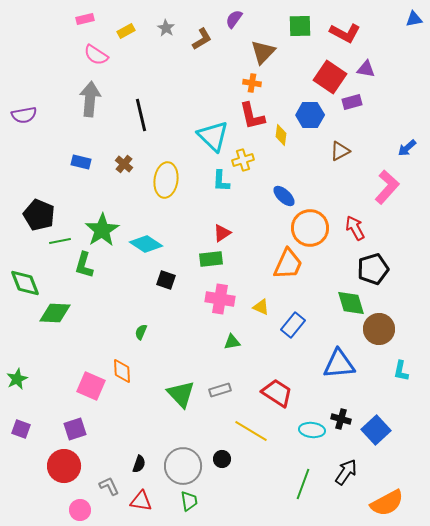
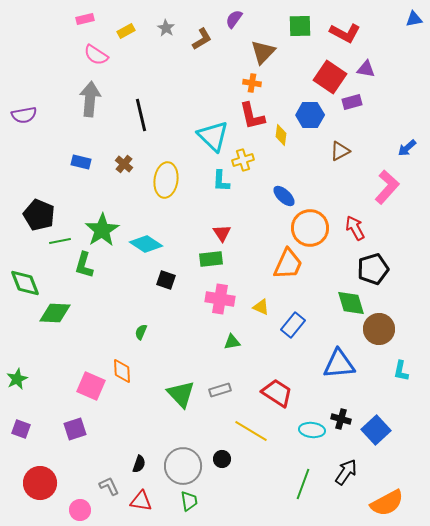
red triangle at (222, 233): rotated 30 degrees counterclockwise
red circle at (64, 466): moved 24 px left, 17 px down
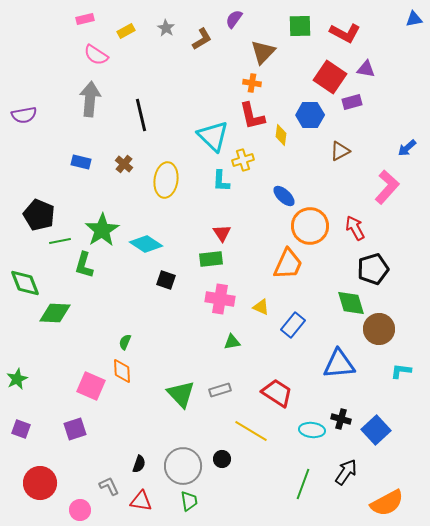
orange circle at (310, 228): moved 2 px up
green semicircle at (141, 332): moved 16 px left, 10 px down
cyan L-shape at (401, 371): rotated 85 degrees clockwise
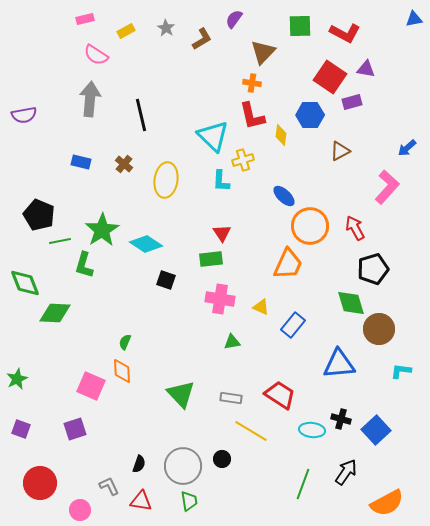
gray rectangle at (220, 390): moved 11 px right, 8 px down; rotated 25 degrees clockwise
red trapezoid at (277, 393): moved 3 px right, 2 px down
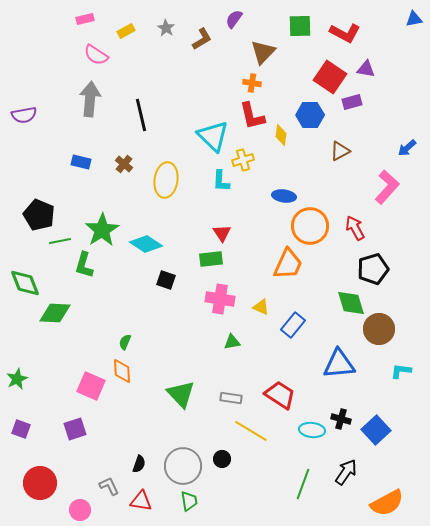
blue ellipse at (284, 196): rotated 35 degrees counterclockwise
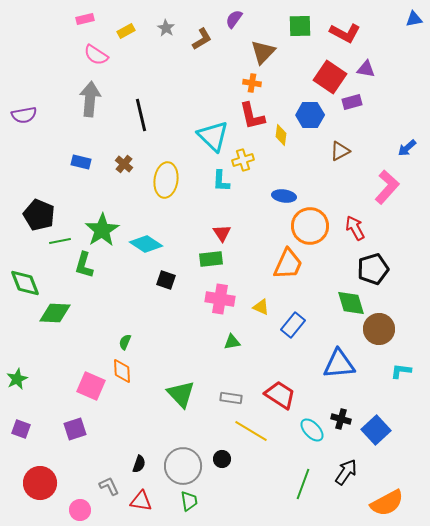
cyan ellipse at (312, 430): rotated 40 degrees clockwise
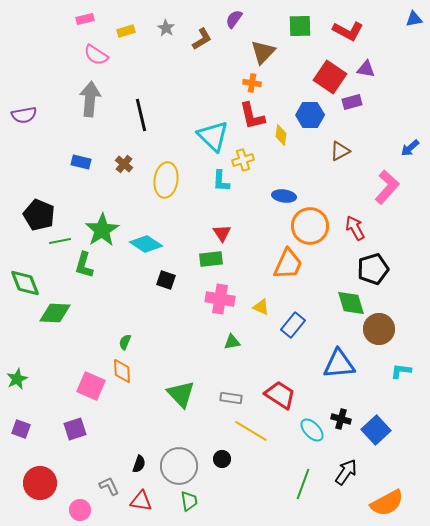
yellow rectangle at (126, 31): rotated 12 degrees clockwise
red L-shape at (345, 33): moved 3 px right, 2 px up
blue arrow at (407, 148): moved 3 px right
gray circle at (183, 466): moved 4 px left
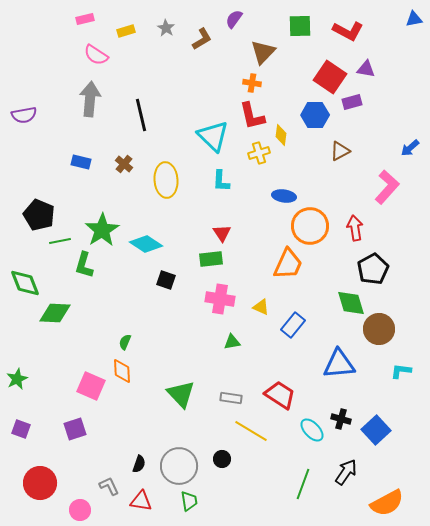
blue hexagon at (310, 115): moved 5 px right
yellow cross at (243, 160): moved 16 px right, 7 px up
yellow ellipse at (166, 180): rotated 12 degrees counterclockwise
red arrow at (355, 228): rotated 20 degrees clockwise
black pentagon at (373, 269): rotated 12 degrees counterclockwise
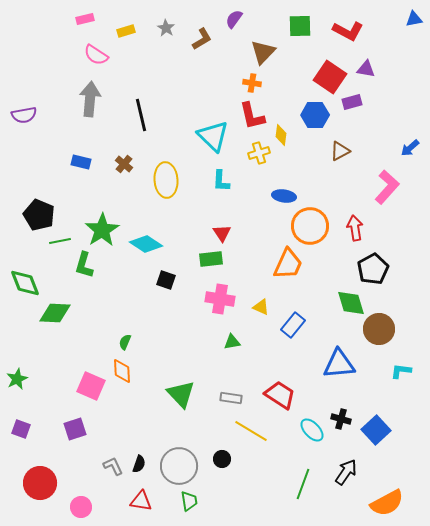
gray L-shape at (109, 486): moved 4 px right, 20 px up
pink circle at (80, 510): moved 1 px right, 3 px up
